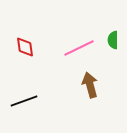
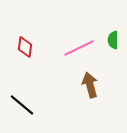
red diamond: rotated 15 degrees clockwise
black line: moved 2 px left, 4 px down; rotated 60 degrees clockwise
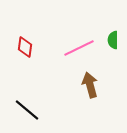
black line: moved 5 px right, 5 px down
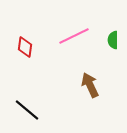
pink line: moved 5 px left, 12 px up
brown arrow: rotated 10 degrees counterclockwise
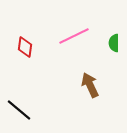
green semicircle: moved 1 px right, 3 px down
black line: moved 8 px left
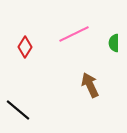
pink line: moved 2 px up
red diamond: rotated 25 degrees clockwise
black line: moved 1 px left
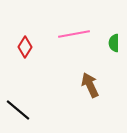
pink line: rotated 16 degrees clockwise
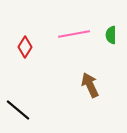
green semicircle: moved 3 px left, 8 px up
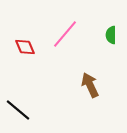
pink line: moved 9 px left; rotated 40 degrees counterclockwise
red diamond: rotated 55 degrees counterclockwise
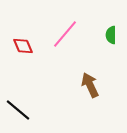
red diamond: moved 2 px left, 1 px up
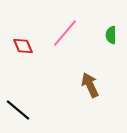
pink line: moved 1 px up
